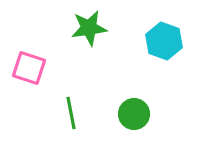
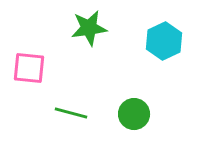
cyan hexagon: rotated 15 degrees clockwise
pink square: rotated 12 degrees counterclockwise
green line: rotated 64 degrees counterclockwise
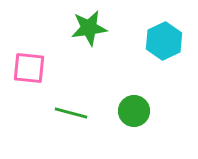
green circle: moved 3 px up
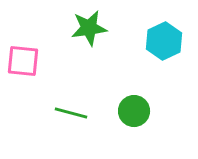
pink square: moved 6 px left, 7 px up
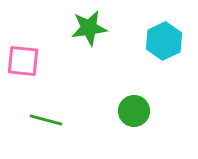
green line: moved 25 px left, 7 px down
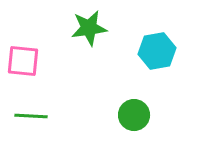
cyan hexagon: moved 7 px left, 10 px down; rotated 15 degrees clockwise
green circle: moved 4 px down
green line: moved 15 px left, 4 px up; rotated 12 degrees counterclockwise
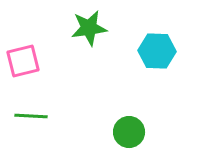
cyan hexagon: rotated 12 degrees clockwise
pink square: rotated 20 degrees counterclockwise
green circle: moved 5 px left, 17 px down
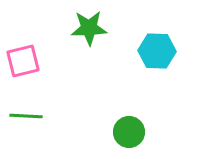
green star: rotated 6 degrees clockwise
green line: moved 5 px left
